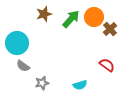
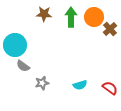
brown star: rotated 21 degrees clockwise
green arrow: moved 2 px up; rotated 42 degrees counterclockwise
cyan circle: moved 2 px left, 2 px down
red semicircle: moved 3 px right, 23 px down
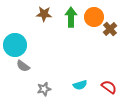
gray star: moved 2 px right, 6 px down
red semicircle: moved 1 px left, 1 px up
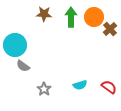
gray star: rotated 24 degrees counterclockwise
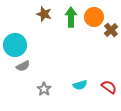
brown star: rotated 14 degrees clockwise
brown cross: moved 1 px right, 1 px down
gray semicircle: rotated 64 degrees counterclockwise
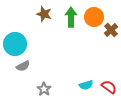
cyan circle: moved 1 px up
cyan semicircle: moved 6 px right
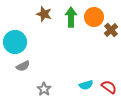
cyan circle: moved 2 px up
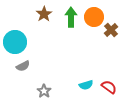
brown star: rotated 21 degrees clockwise
gray star: moved 2 px down
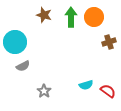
brown star: moved 1 px down; rotated 21 degrees counterclockwise
brown cross: moved 2 px left, 12 px down; rotated 24 degrees clockwise
red semicircle: moved 1 px left, 4 px down
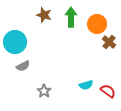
orange circle: moved 3 px right, 7 px down
brown cross: rotated 32 degrees counterclockwise
